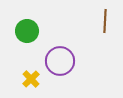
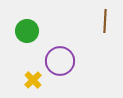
yellow cross: moved 2 px right, 1 px down
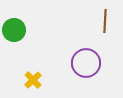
green circle: moved 13 px left, 1 px up
purple circle: moved 26 px right, 2 px down
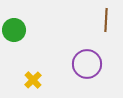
brown line: moved 1 px right, 1 px up
purple circle: moved 1 px right, 1 px down
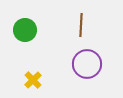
brown line: moved 25 px left, 5 px down
green circle: moved 11 px right
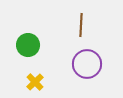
green circle: moved 3 px right, 15 px down
yellow cross: moved 2 px right, 2 px down
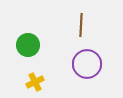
yellow cross: rotated 18 degrees clockwise
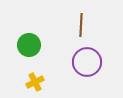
green circle: moved 1 px right
purple circle: moved 2 px up
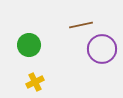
brown line: rotated 75 degrees clockwise
purple circle: moved 15 px right, 13 px up
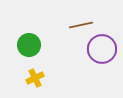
yellow cross: moved 4 px up
